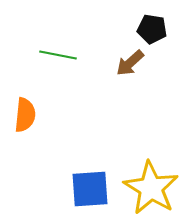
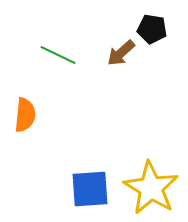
green line: rotated 15 degrees clockwise
brown arrow: moved 9 px left, 10 px up
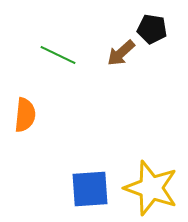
yellow star: rotated 12 degrees counterclockwise
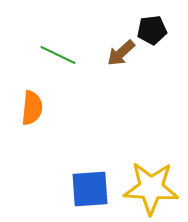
black pentagon: moved 1 px down; rotated 16 degrees counterclockwise
orange semicircle: moved 7 px right, 7 px up
yellow star: rotated 16 degrees counterclockwise
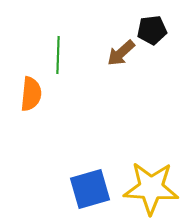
green line: rotated 66 degrees clockwise
orange semicircle: moved 1 px left, 14 px up
blue square: rotated 12 degrees counterclockwise
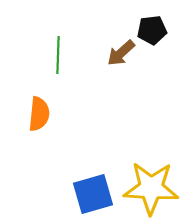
orange semicircle: moved 8 px right, 20 px down
blue square: moved 3 px right, 5 px down
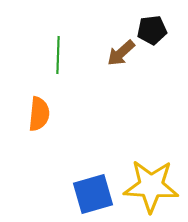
yellow star: moved 2 px up
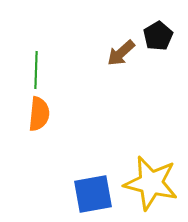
black pentagon: moved 6 px right, 6 px down; rotated 24 degrees counterclockwise
green line: moved 22 px left, 15 px down
yellow star: moved 3 px up; rotated 10 degrees clockwise
blue square: rotated 6 degrees clockwise
